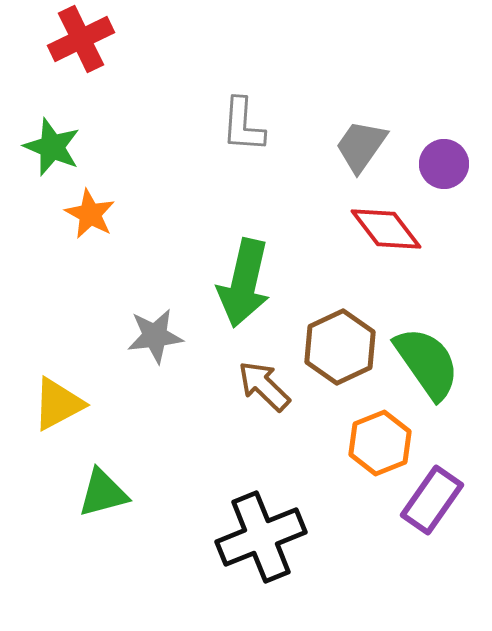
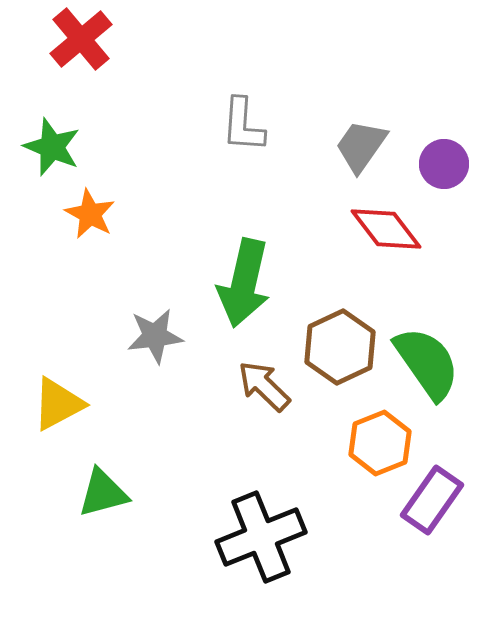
red cross: rotated 14 degrees counterclockwise
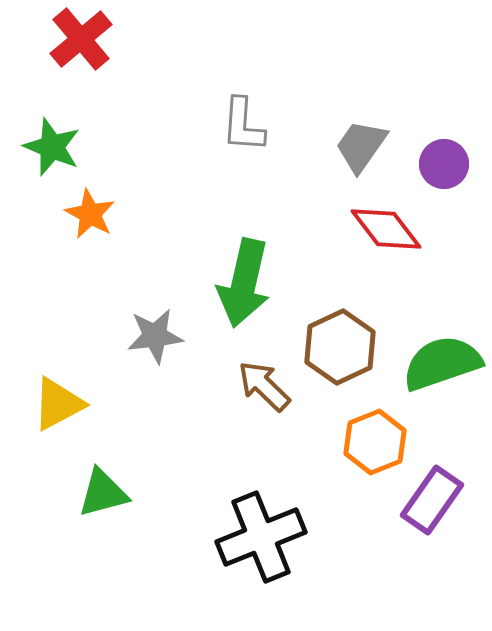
green semicircle: moved 15 px right; rotated 74 degrees counterclockwise
orange hexagon: moved 5 px left, 1 px up
